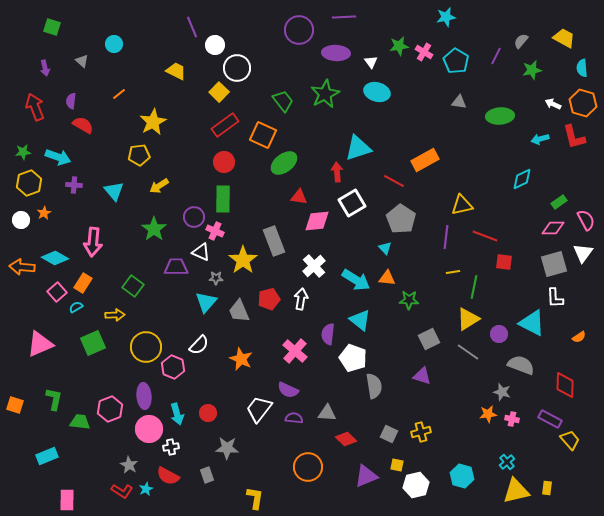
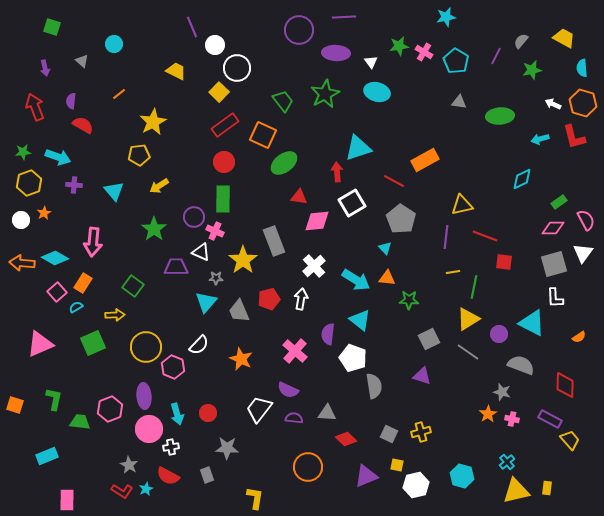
orange arrow at (22, 267): moved 4 px up
orange star at (488, 414): rotated 24 degrees counterclockwise
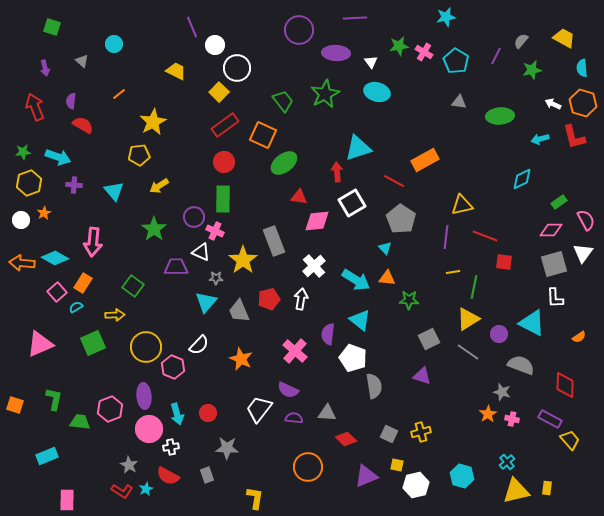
purple line at (344, 17): moved 11 px right, 1 px down
pink diamond at (553, 228): moved 2 px left, 2 px down
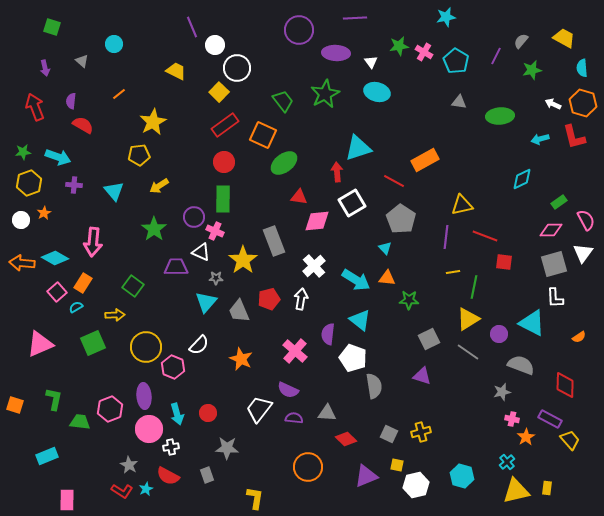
gray star at (502, 392): rotated 30 degrees counterclockwise
orange star at (488, 414): moved 38 px right, 23 px down
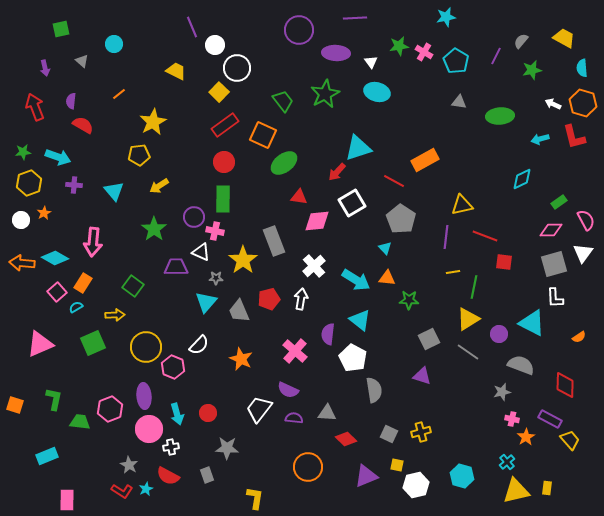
green square at (52, 27): moved 9 px right, 2 px down; rotated 30 degrees counterclockwise
red arrow at (337, 172): rotated 132 degrees counterclockwise
pink cross at (215, 231): rotated 12 degrees counterclockwise
white pentagon at (353, 358): rotated 8 degrees clockwise
gray semicircle at (374, 386): moved 4 px down
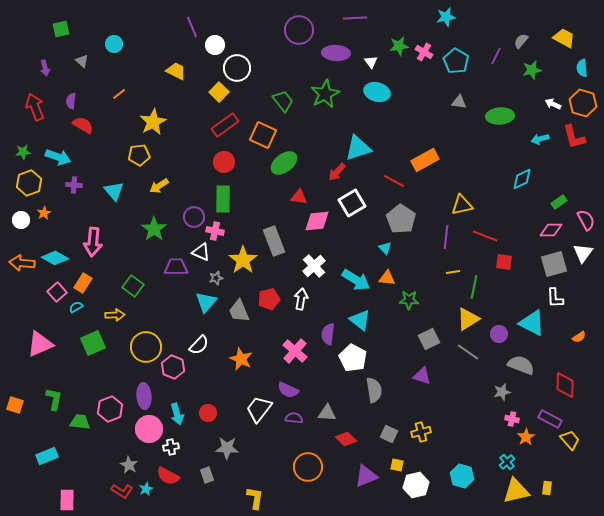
gray star at (216, 278): rotated 16 degrees counterclockwise
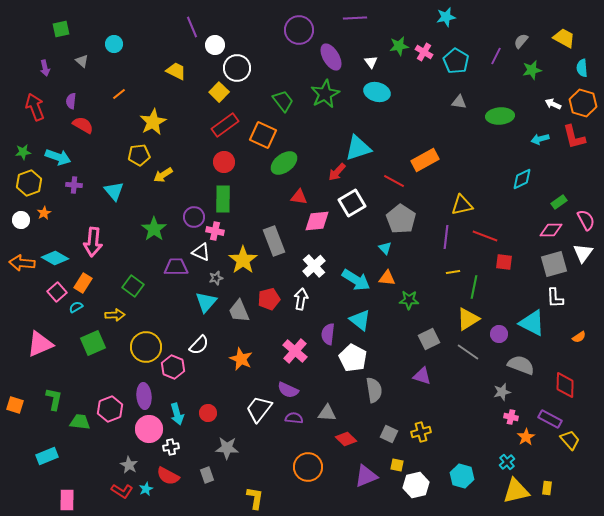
purple ellipse at (336, 53): moved 5 px left, 4 px down; rotated 56 degrees clockwise
yellow arrow at (159, 186): moved 4 px right, 11 px up
pink cross at (512, 419): moved 1 px left, 2 px up
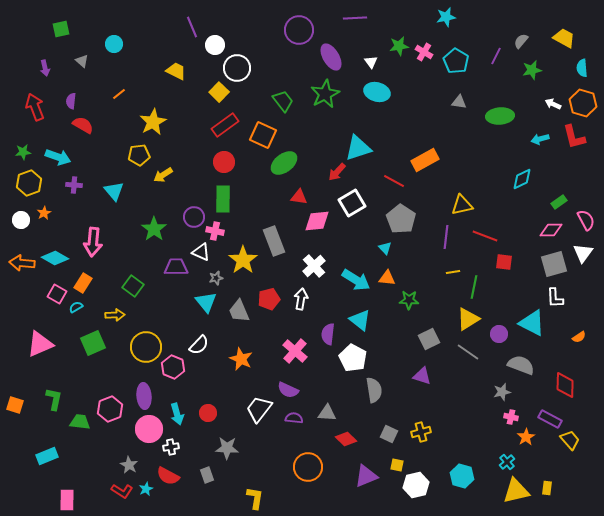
pink square at (57, 292): moved 2 px down; rotated 18 degrees counterclockwise
cyan triangle at (206, 302): rotated 20 degrees counterclockwise
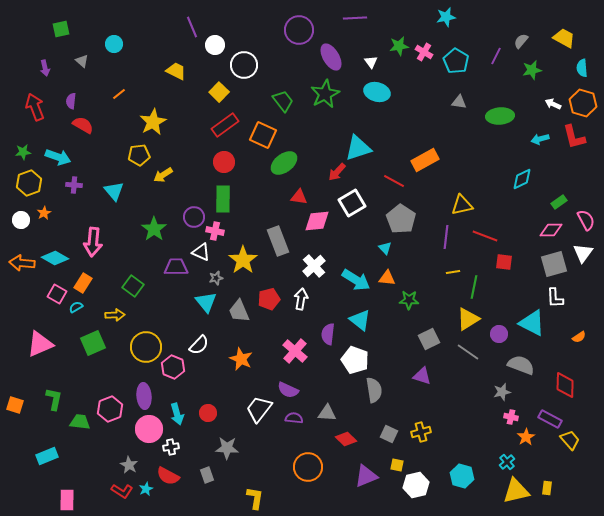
white circle at (237, 68): moved 7 px right, 3 px up
gray rectangle at (274, 241): moved 4 px right
white pentagon at (353, 358): moved 2 px right, 2 px down; rotated 8 degrees counterclockwise
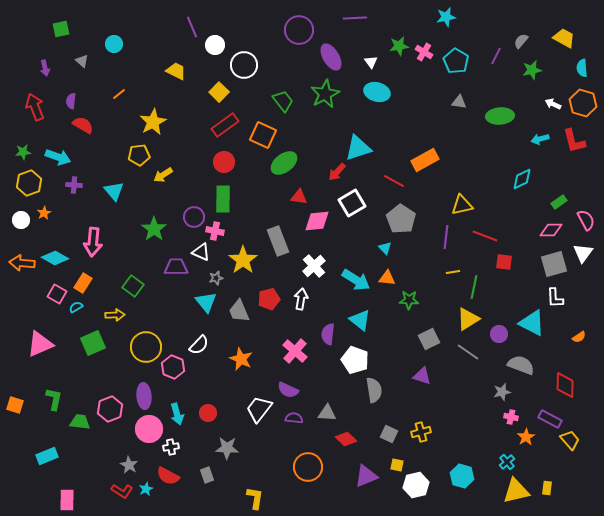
red L-shape at (574, 137): moved 4 px down
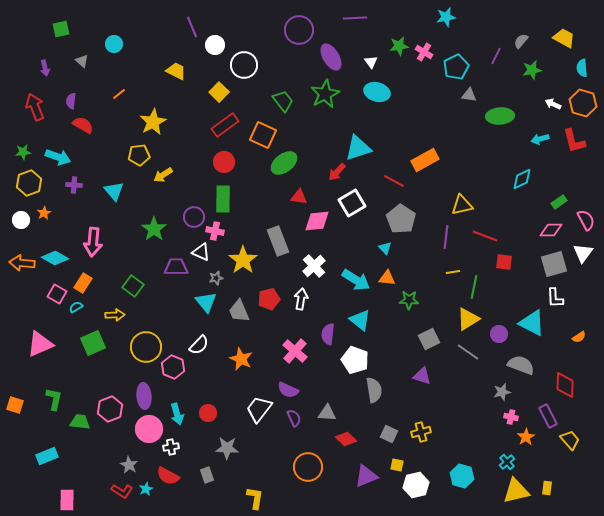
cyan pentagon at (456, 61): moved 6 px down; rotated 15 degrees clockwise
gray triangle at (459, 102): moved 10 px right, 7 px up
purple semicircle at (294, 418): rotated 60 degrees clockwise
purple rectangle at (550, 419): moved 2 px left, 3 px up; rotated 35 degrees clockwise
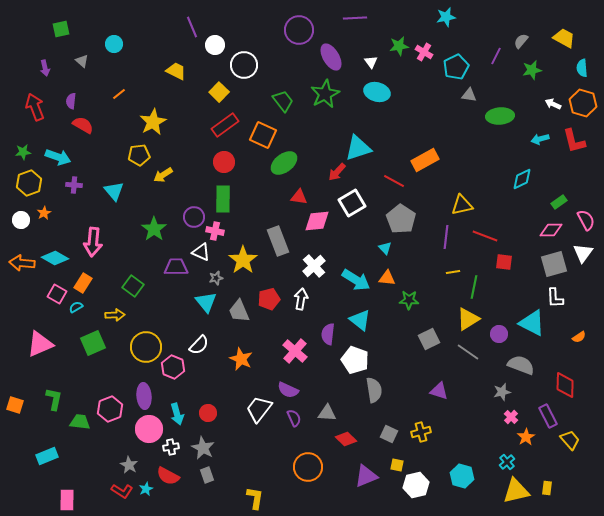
purple triangle at (422, 376): moved 17 px right, 15 px down
pink cross at (511, 417): rotated 32 degrees clockwise
gray star at (227, 448): moved 24 px left; rotated 25 degrees clockwise
